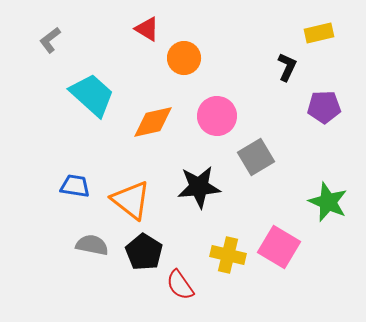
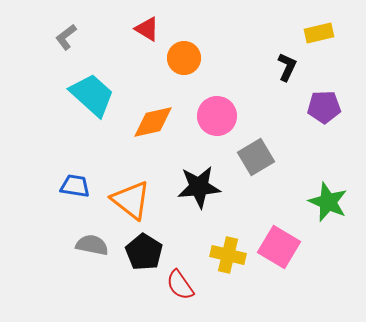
gray L-shape: moved 16 px right, 3 px up
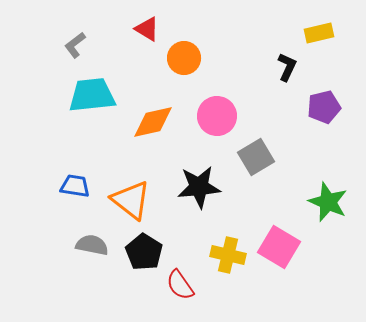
gray L-shape: moved 9 px right, 8 px down
cyan trapezoid: rotated 48 degrees counterclockwise
purple pentagon: rotated 12 degrees counterclockwise
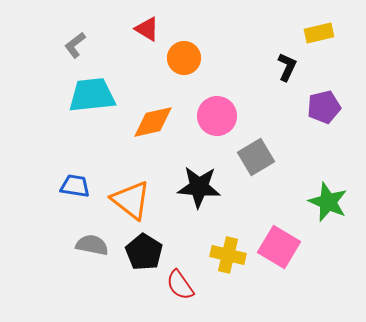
black star: rotated 9 degrees clockwise
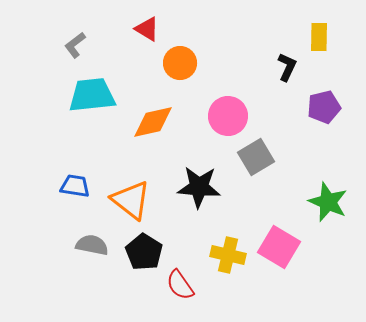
yellow rectangle: moved 4 px down; rotated 76 degrees counterclockwise
orange circle: moved 4 px left, 5 px down
pink circle: moved 11 px right
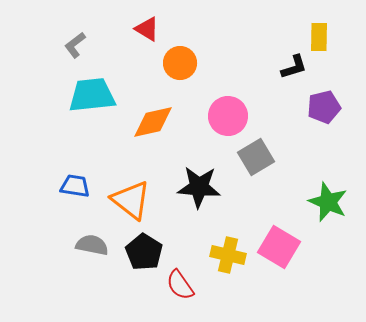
black L-shape: moved 7 px right; rotated 48 degrees clockwise
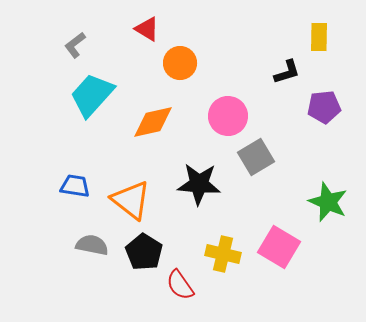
black L-shape: moved 7 px left, 5 px down
cyan trapezoid: rotated 42 degrees counterclockwise
purple pentagon: rotated 8 degrees clockwise
black star: moved 3 px up
yellow cross: moved 5 px left, 1 px up
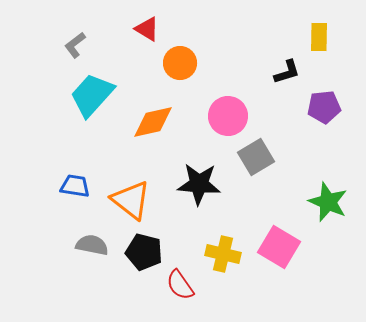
black pentagon: rotated 18 degrees counterclockwise
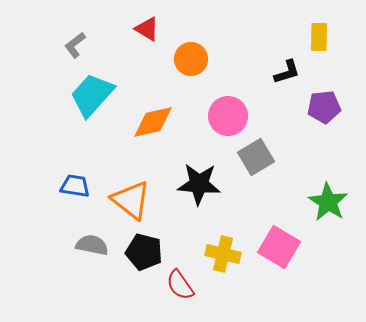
orange circle: moved 11 px right, 4 px up
green star: rotated 9 degrees clockwise
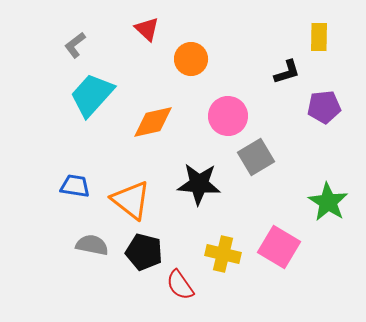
red triangle: rotated 12 degrees clockwise
